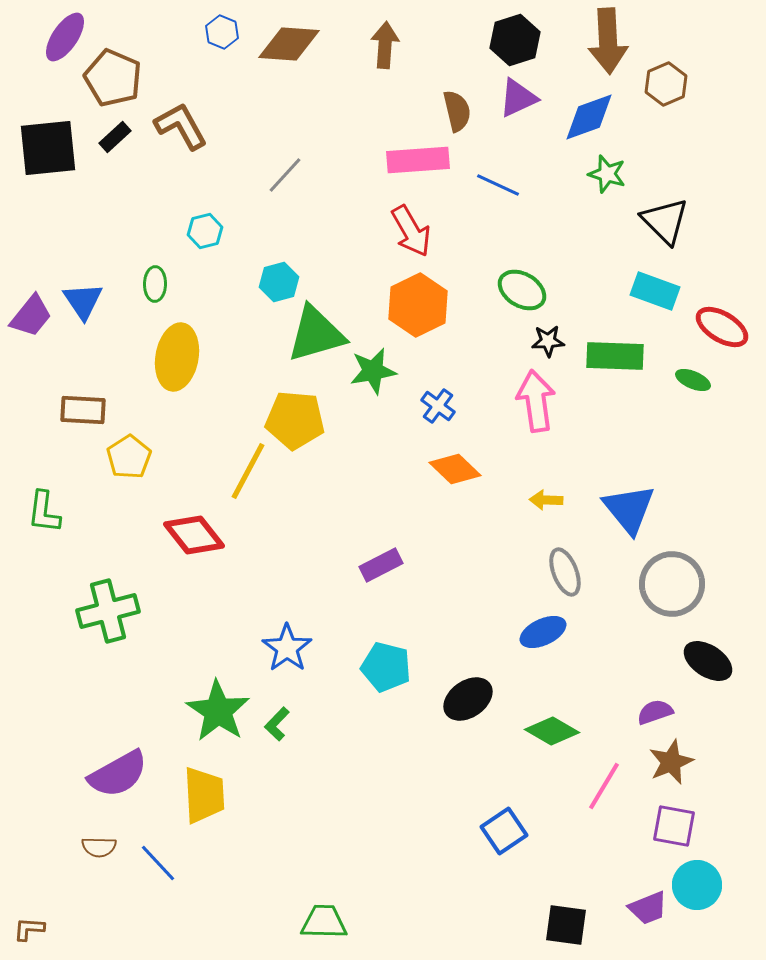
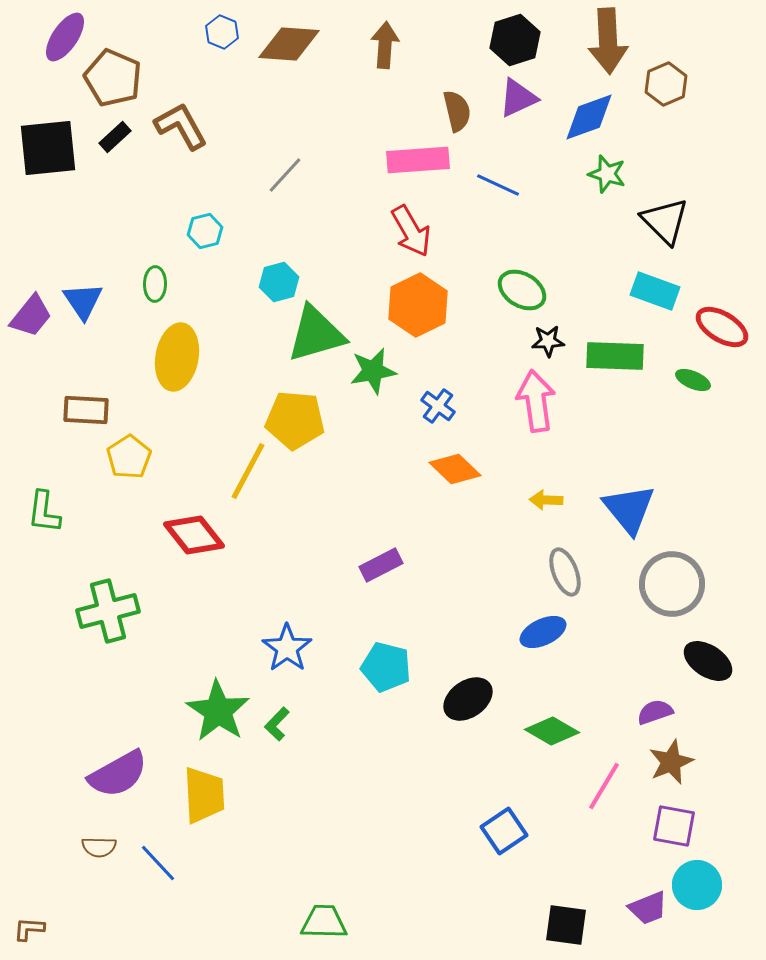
brown rectangle at (83, 410): moved 3 px right
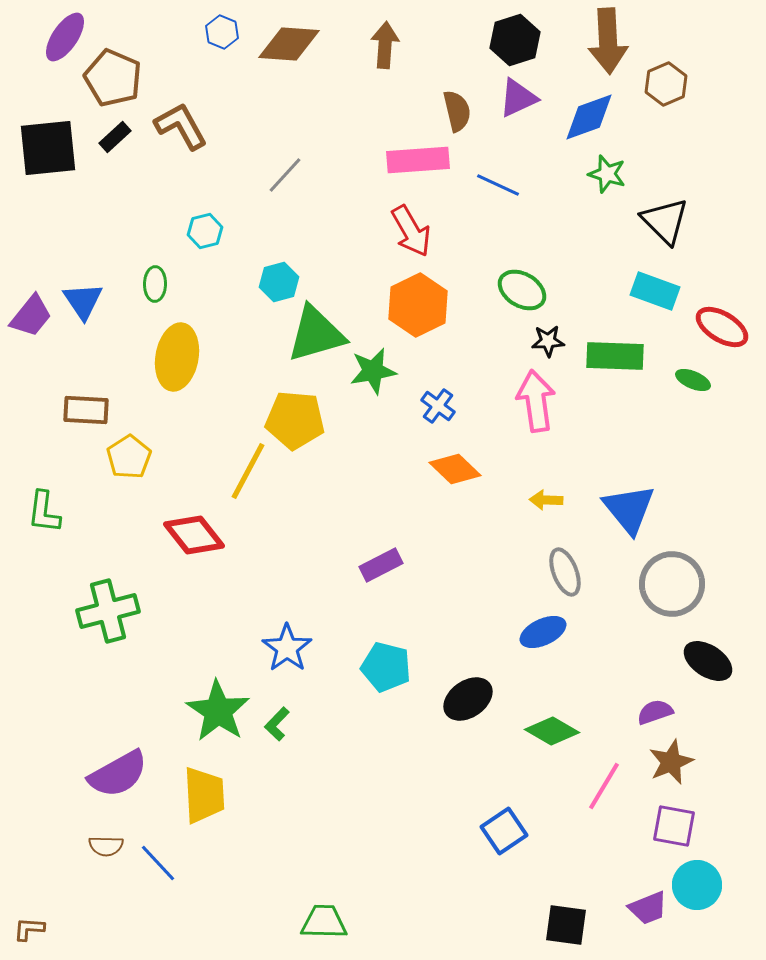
brown semicircle at (99, 847): moved 7 px right, 1 px up
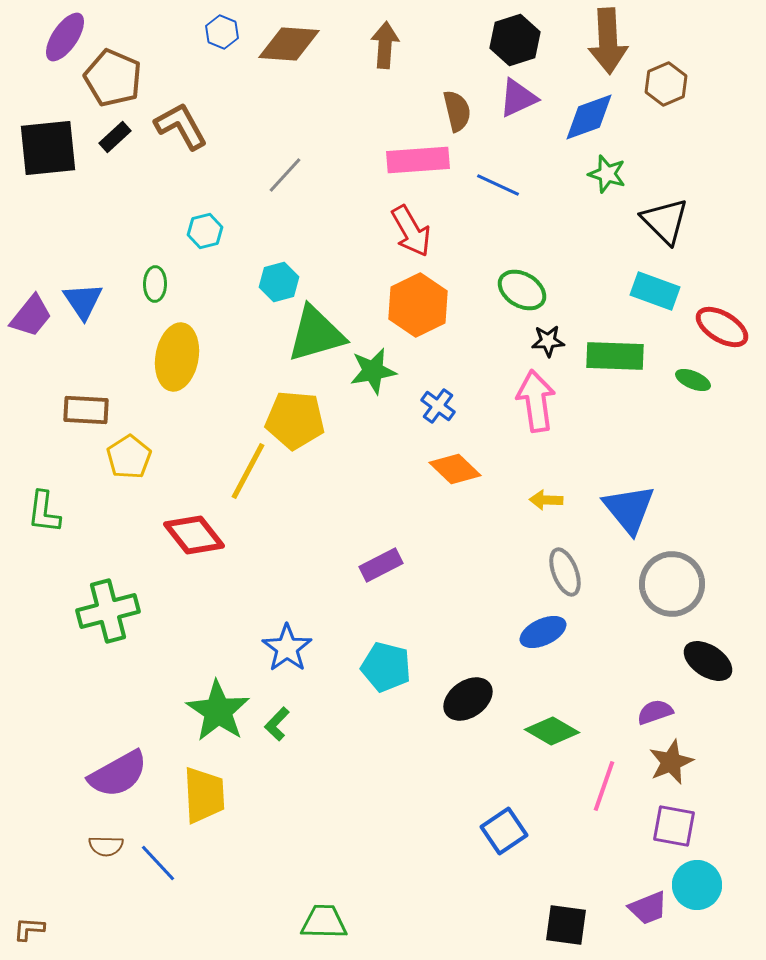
pink line at (604, 786): rotated 12 degrees counterclockwise
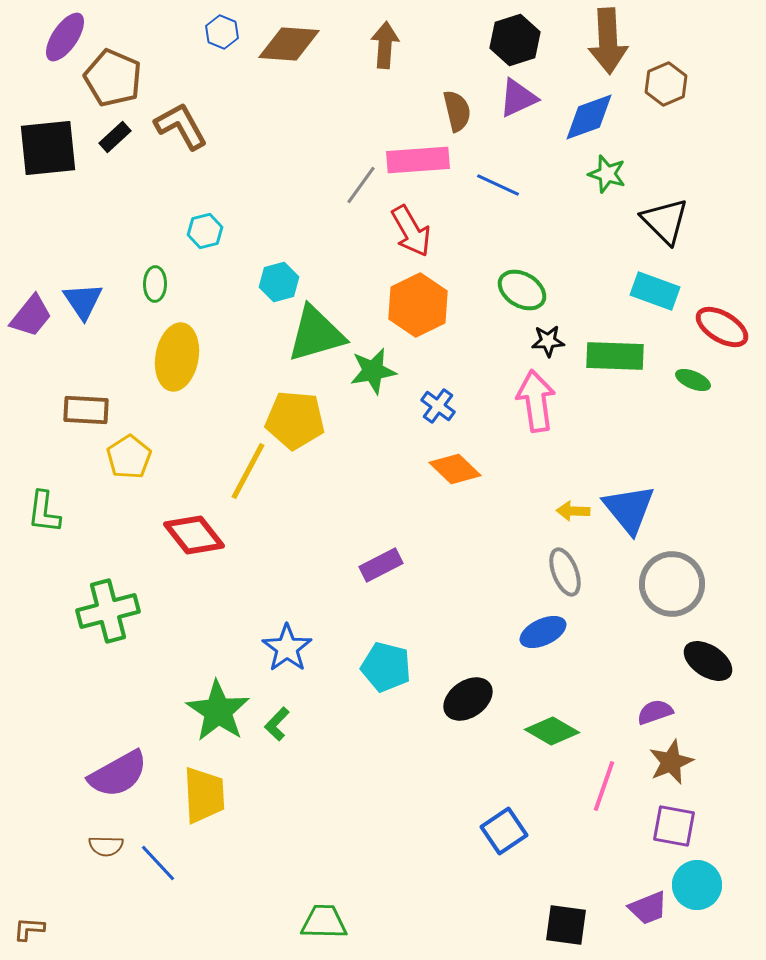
gray line at (285, 175): moved 76 px right, 10 px down; rotated 6 degrees counterclockwise
yellow arrow at (546, 500): moved 27 px right, 11 px down
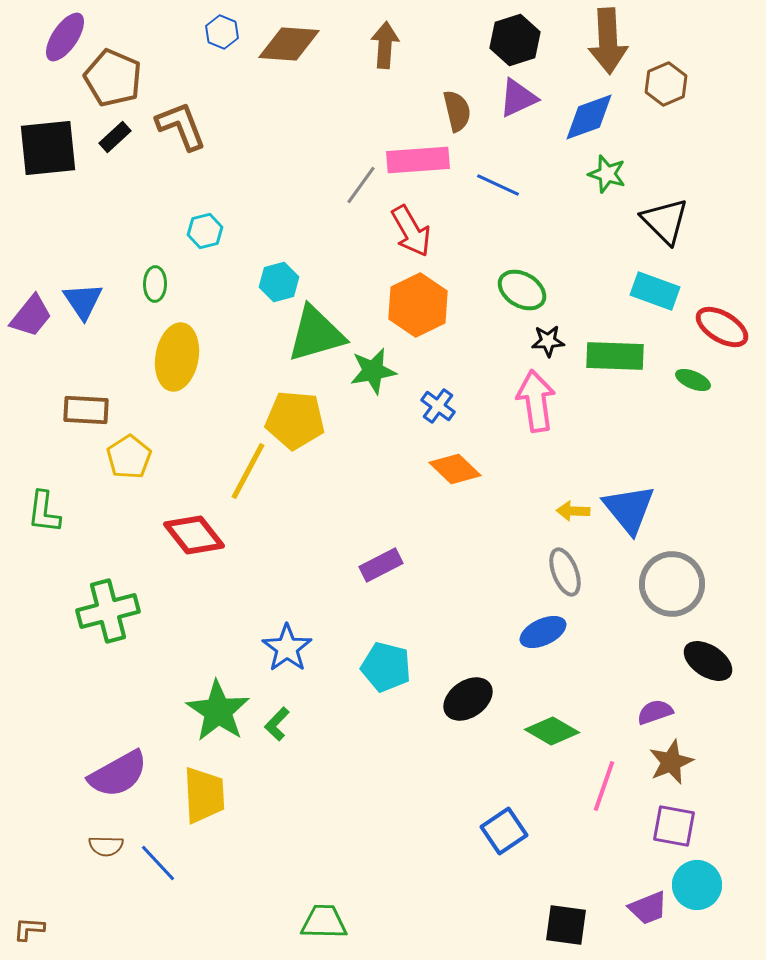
brown L-shape at (181, 126): rotated 8 degrees clockwise
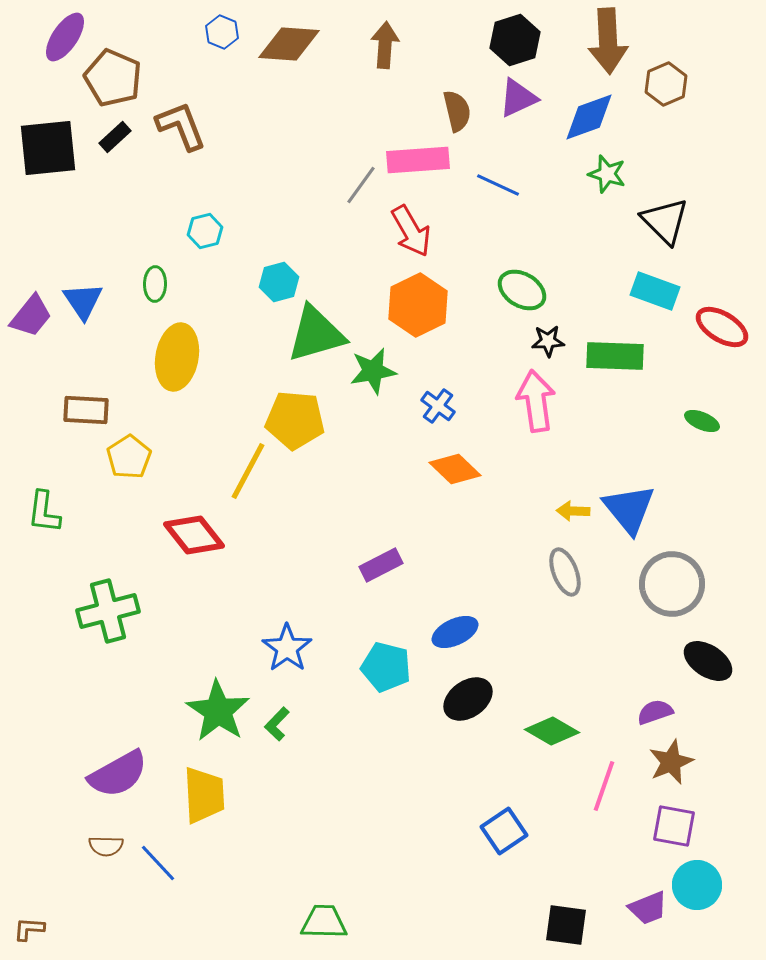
green ellipse at (693, 380): moved 9 px right, 41 px down
blue ellipse at (543, 632): moved 88 px left
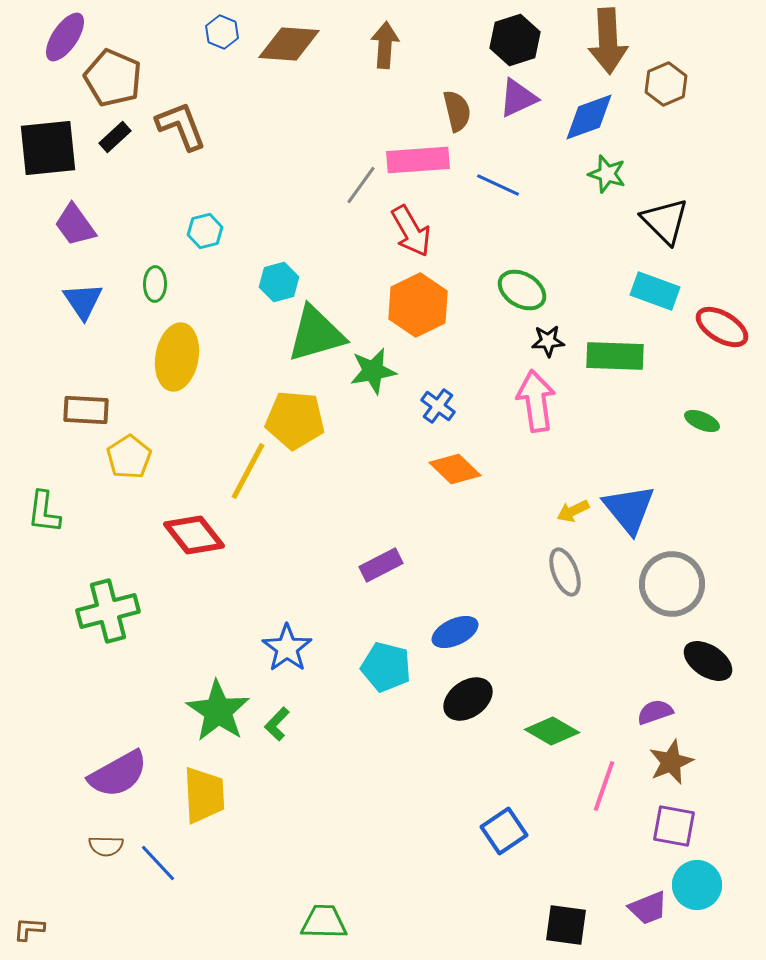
purple trapezoid at (31, 316): moved 44 px right, 91 px up; rotated 105 degrees clockwise
yellow arrow at (573, 511): rotated 28 degrees counterclockwise
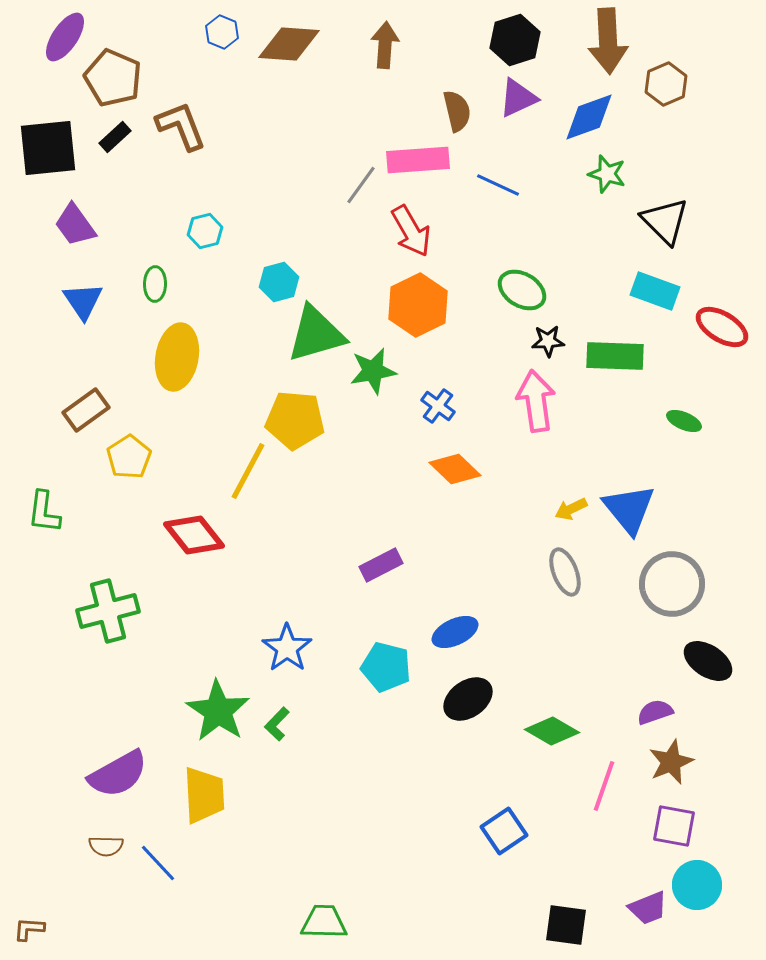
brown rectangle at (86, 410): rotated 39 degrees counterclockwise
green ellipse at (702, 421): moved 18 px left
yellow arrow at (573, 511): moved 2 px left, 2 px up
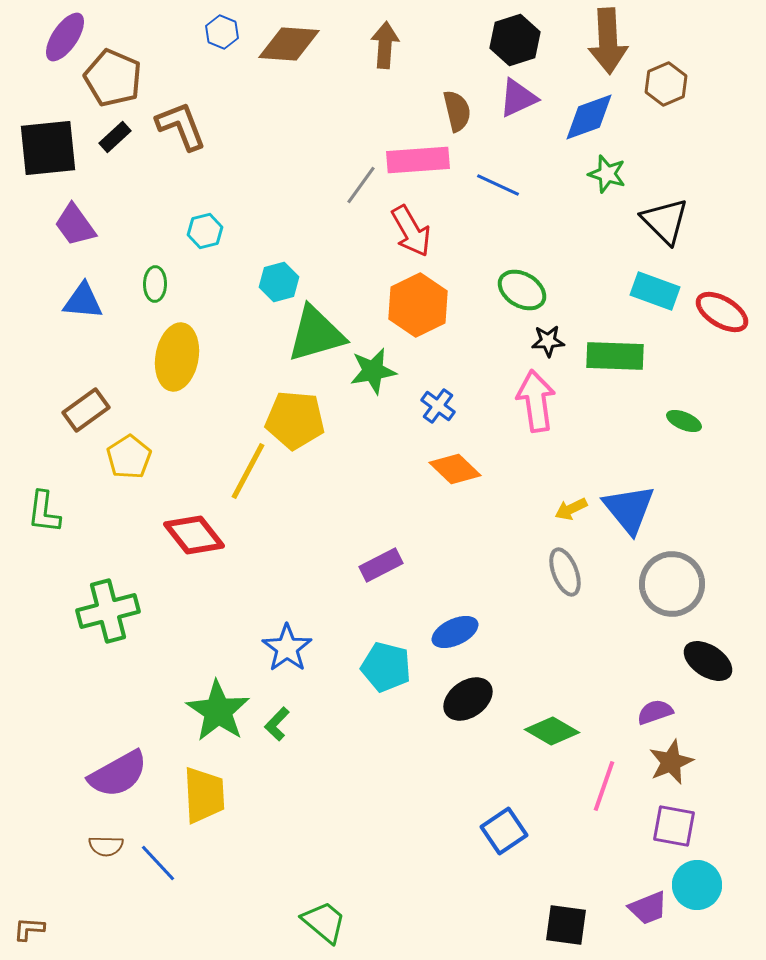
blue triangle at (83, 301): rotated 51 degrees counterclockwise
red ellipse at (722, 327): moved 15 px up
green trapezoid at (324, 922): rotated 39 degrees clockwise
